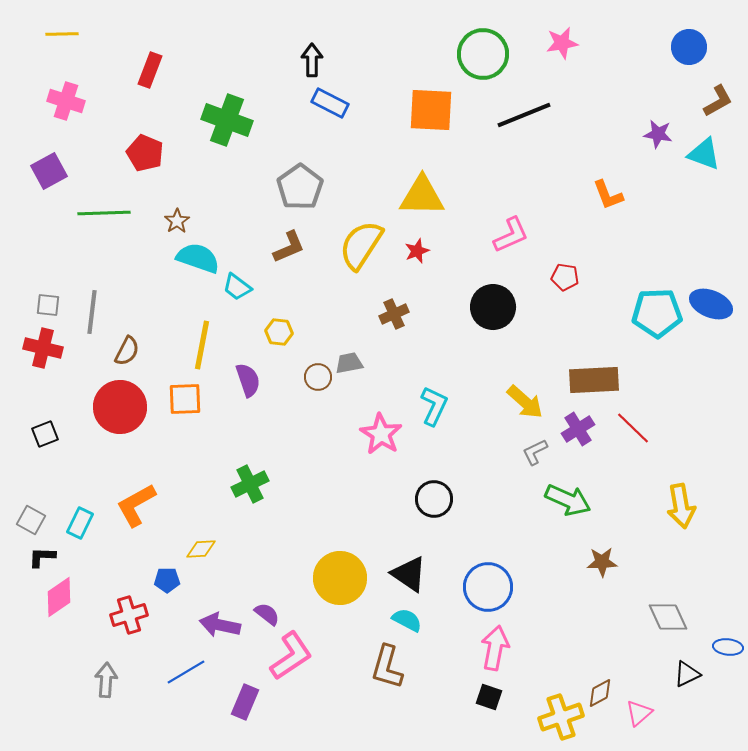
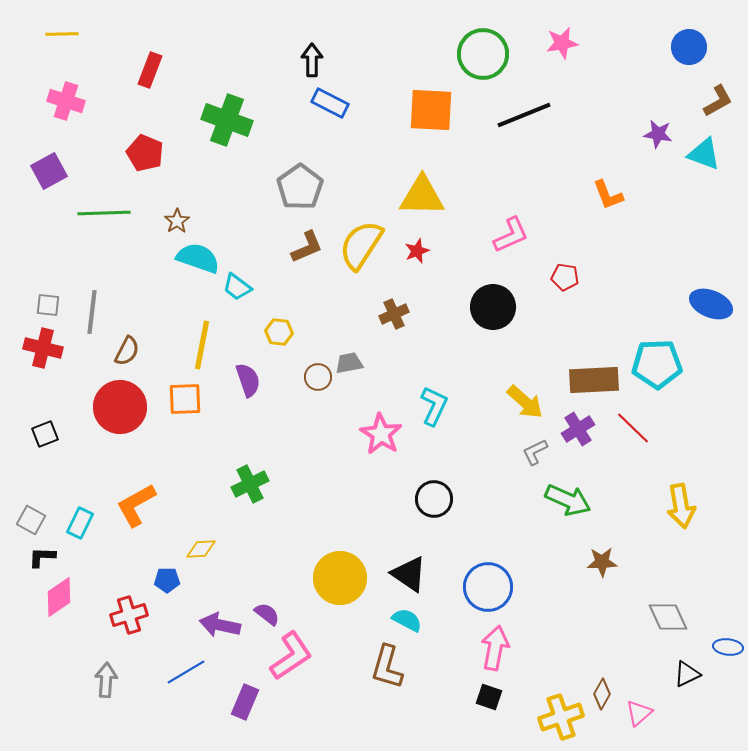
brown L-shape at (289, 247): moved 18 px right
cyan pentagon at (657, 313): moved 51 px down
brown diamond at (600, 693): moved 2 px right, 1 px down; rotated 32 degrees counterclockwise
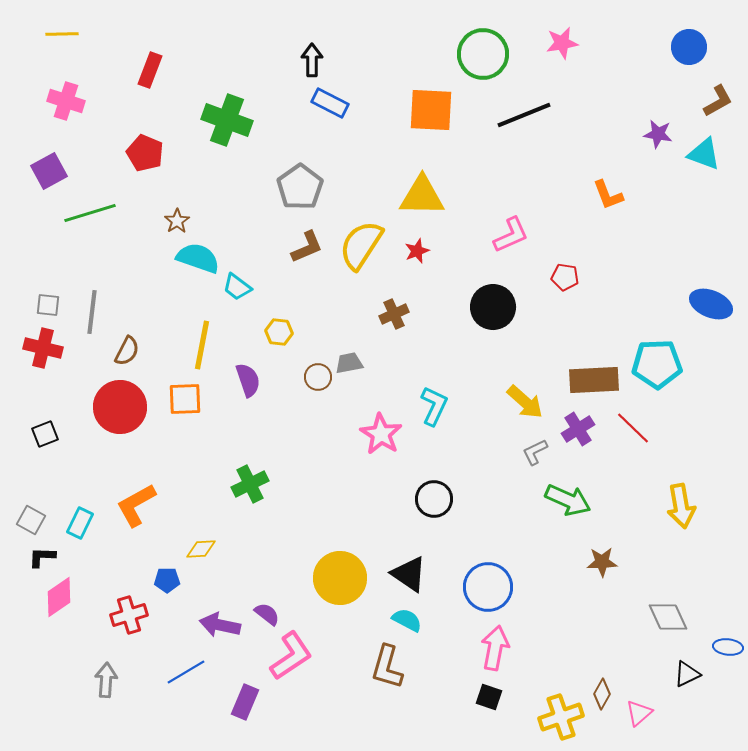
green line at (104, 213): moved 14 px left; rotated 15 degrees counterclockwise
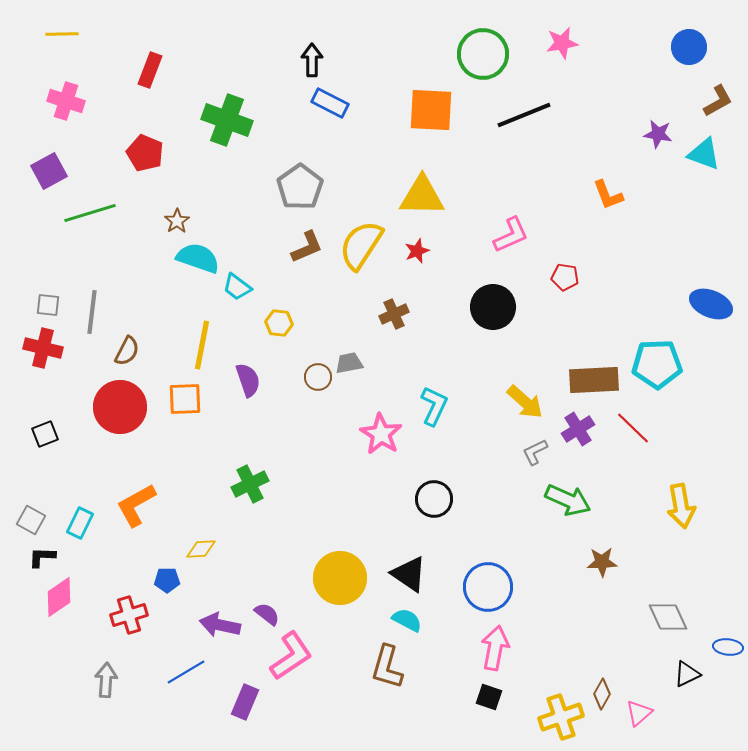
yellow hexagon at (279, 332): moved 9 px up
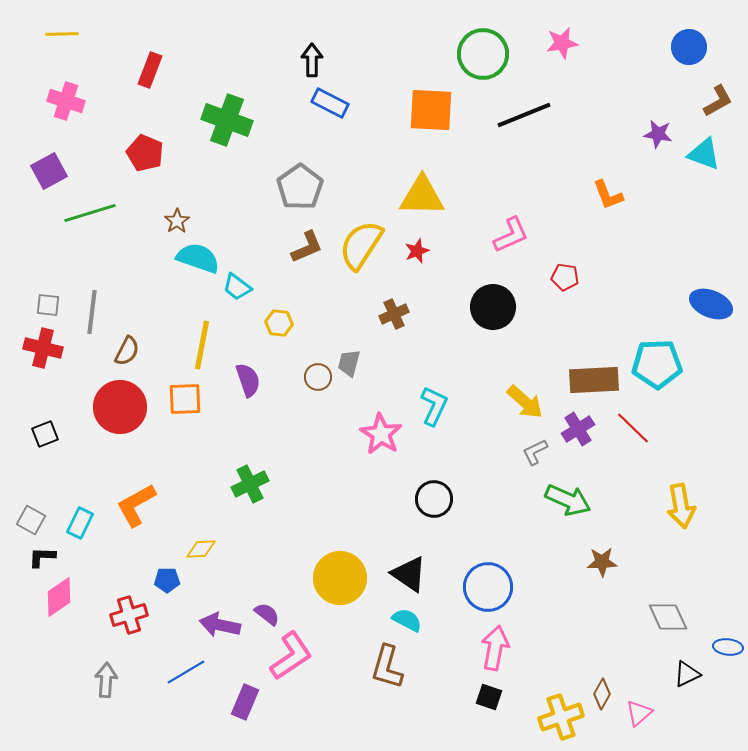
gray trapezoid at (349, 363): rotated 64 degrees counterclockwise
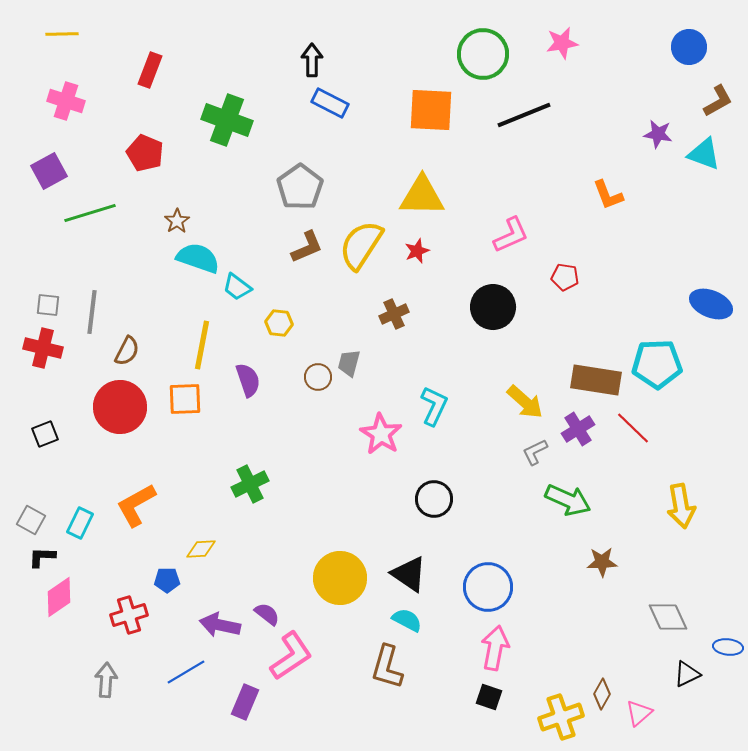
brown rectangle at (594, 380): moved 2 px right; rotated 12 degrees clockwise
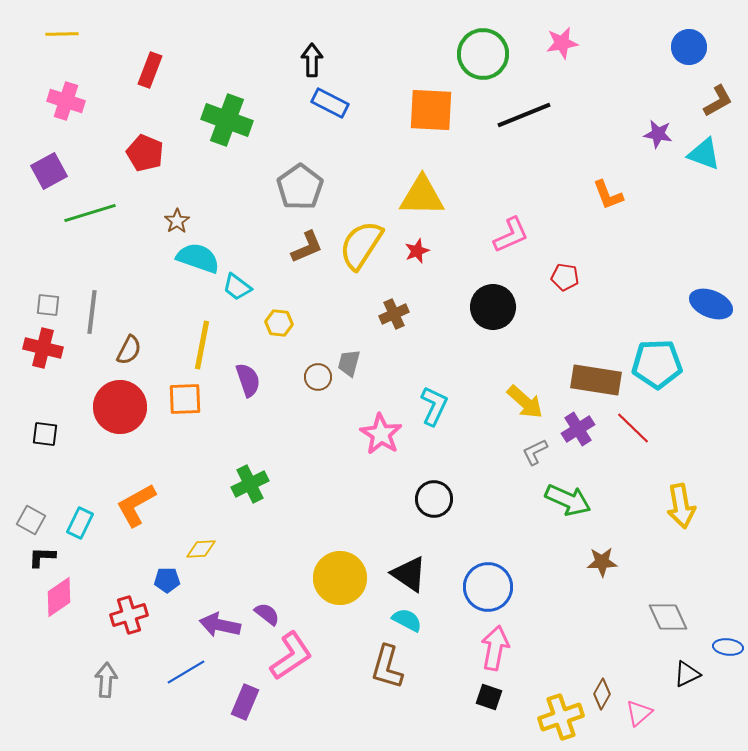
brown semicircle at (127, 351): moved 2 px right, 1 px up
black square at (45, 434): rotated 28 degrees clockwise
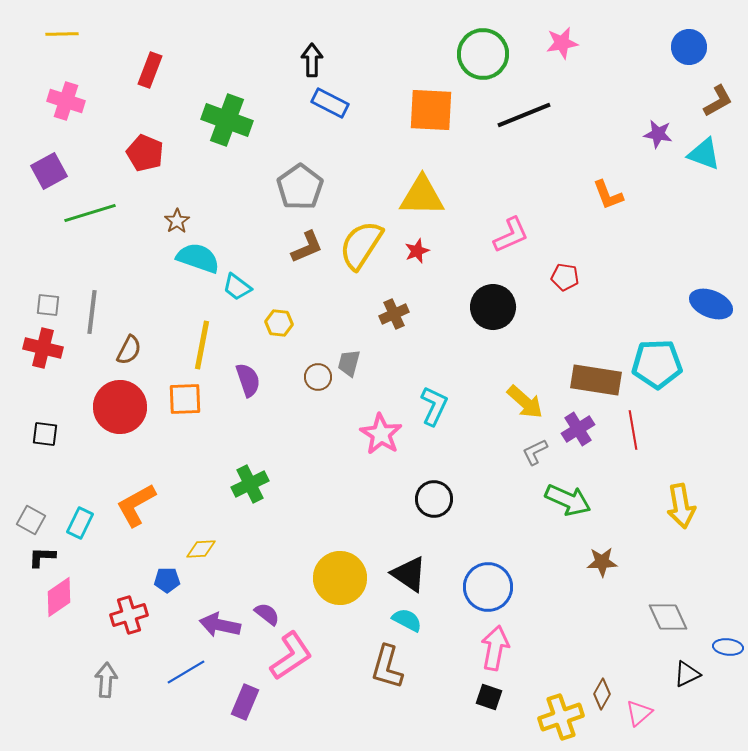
red line at (633, 428): moved 2 px down; rotated 36 degrees clockwise
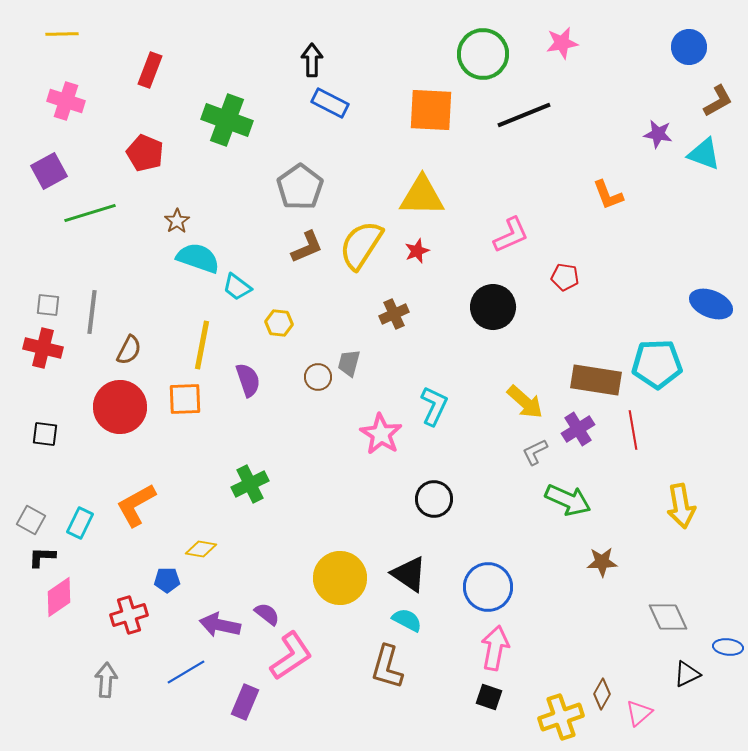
yellow diamond at (201, 549): rotated 12 degrees clockwise
